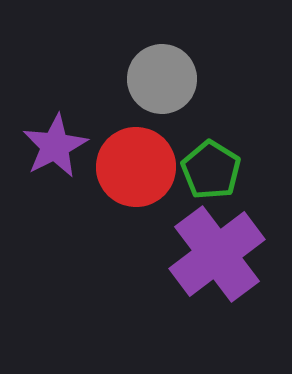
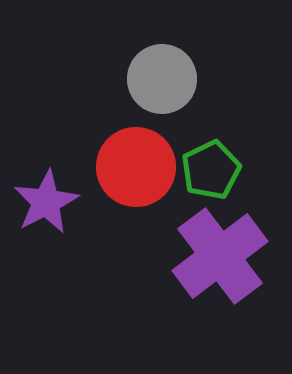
purple star: moved 9 px left, 56 px down
green pentagon: rotated 14 degrees clockwise
purple cross: moved 3 px right, 2 px down
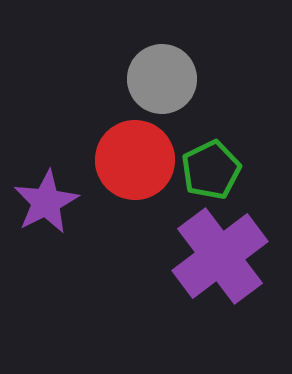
red circle: moved 1 px left, 7 px up
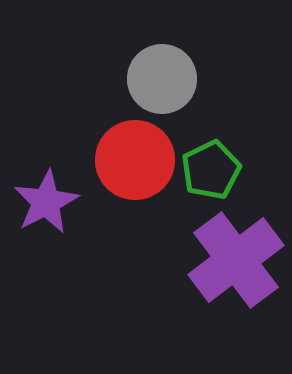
purple cross: moved 16 px right, 4 px down
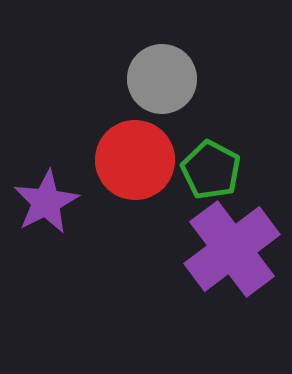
green pentagon: rotated 18 degrees counterclockwise
purple cross: moved 4 px left, 11 px up
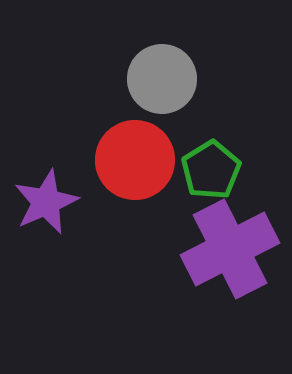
green pentagon: rotated 12 degrees clockwise
purple star: rotated 4 degrees clockwise
purple cross: moved 2 px left; rotated 10 degrees clockwise
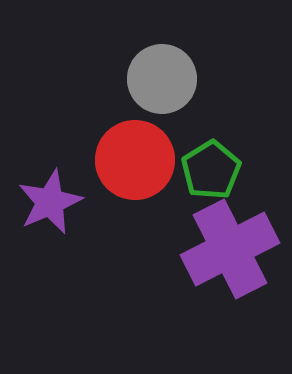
purple star: moved 4 px right
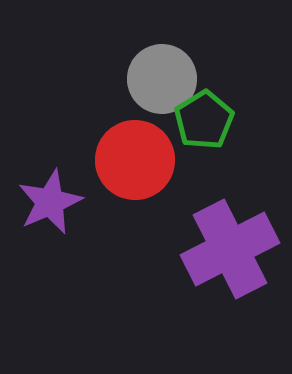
green pentagon: moved 7 px left, 50 px up
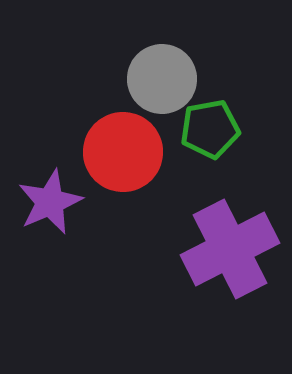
green pentagon: moved 6 px right, 9 px down; rotated 22 degrees clockwise
red circle: moved 12 px left, 8 px up
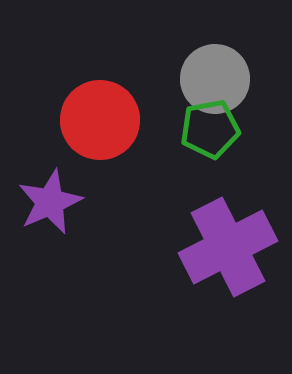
gray circle: moved 53 px right
red circle: moved 23 px left, 32 px up
purple cross: moved 2 px left, 2 px up
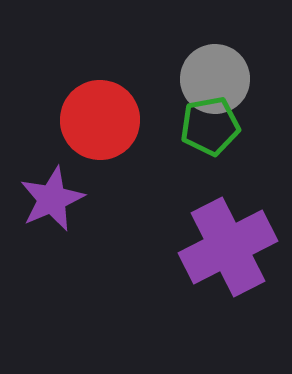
green pentagon: moved 3 px up
purple star: moved 2 px right, 3 px up
